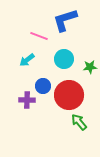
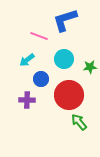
blue circle: moved 2 px left, 7 px up
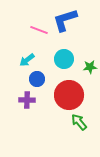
pink line: moved 6 px up
blue circle: moved 4 px left
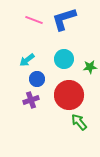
blue L-shape: moved 1 px left, 1 px up
pink line: moved 5 px left, 10 px up
purple cross: moved 4 px right; rotated 21 degrees counterclockwise
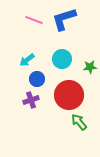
cyan circle: moved 2 px left
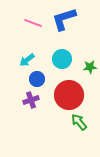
pink line: moved 1 px left, 3 px down
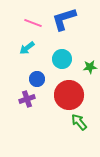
cyan arrow: moved 12 px up
purple cross: moved 4 px left, 1 px up
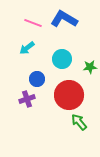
blue L-shape: rotated 48 degrees clockwise
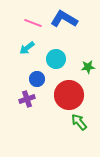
cyan circle: moved 6 px left
green star: moved 2 px left
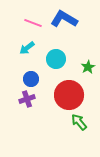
green star: rotated 24 degrees counterclockwise
blue circle: moved 6 px left
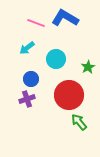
blue L-shape: moved 1 px right, 1 px up
pink line: moved 3 px right
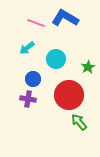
blue circle: moved 2 px right
purple cross: moved 1 px right; rotated 28 degrees clockwise
